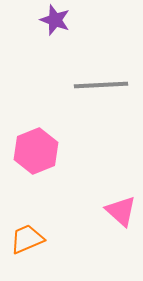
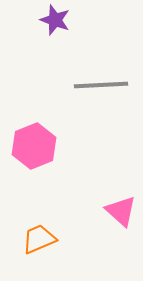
pink hexagon: moved 2 px left, 5 px up
orange trapezoid: moved 12 px right
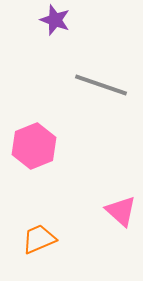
gray line: rotated 22 degrees clockwise
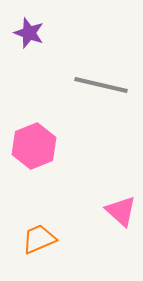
purple star: moved 26 px left, 13 px down
gray line: rotated 6 degrees counterclockwise
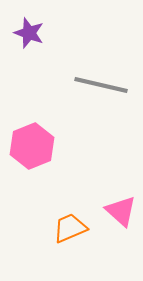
pink hexagon: moved 2 px left
orange trapezoid: moved 31 px right, 11 px up
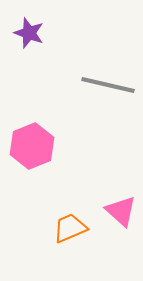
gray line: moved 7 px right
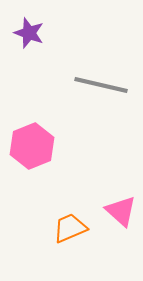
gray line: moved 7 px left
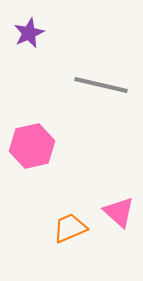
purple star: rotated 28 degrees clockwise
pink hexagon: rotated 9 degrees clockwise
pink triangle: moved 2 px left, 1 px down
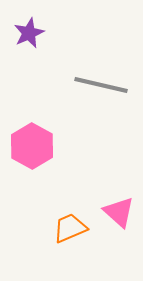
pink hexagon: rotated 18 degrees counterclockwise
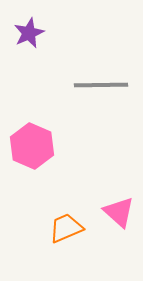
gray line: rotated 14 degrees counterclockwise
pink hexagon: rotated 6 degrees counterclockwise
orange trapezoid: moved 4 px left
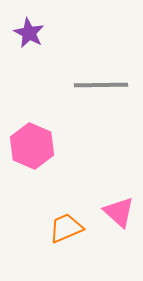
purple star: rotated 20 degrees counterclockwise
